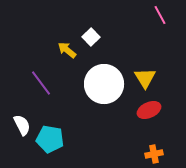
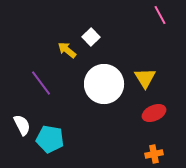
red ellipse: moved 5 px right, 3 px down
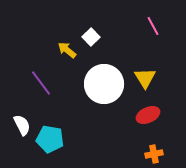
pink line: moved 7 px left, 11 px down
red ellipse: moved 6 px left, 2 px down
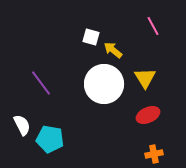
white square: rotated 30 degrees counterclockwise
yellow arrow: moved 46 px right
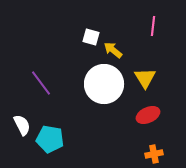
pink line: rotated 36 degrees clockwise
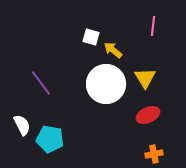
white circle: moved 2 px right
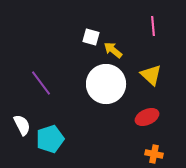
pink line: rotated 12 degrees counterclockwise
yellow triangle: moved 6 px right, 3 px up; rotated 15 degrees counterclockwise
red ellipse: moved 1 px left, 2 px down
cyan pentagon: rotated 28 degrees counterclockwise
orange cross: rotated 24 degrees clockwise
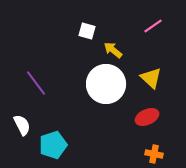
pink line: rotated 60 degrees clockwise
white square: moved 4 px left, 6 px up
yellow triangle: moved 3 px down
purple line: moved 5 px left
cyan pentagon: moved 3 px right, 6 px down
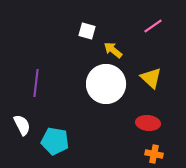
purple line: rotated 44 degrees clockwise
red ellipse: moved 1 px right, 6 px down; rotated 30 degrees clockwise
cyan pentagon: moved 2 px right, 4 px up; rotated 28 degrees clockwise
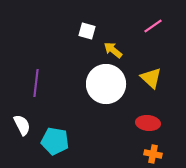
orange cross: moved 1 px left
